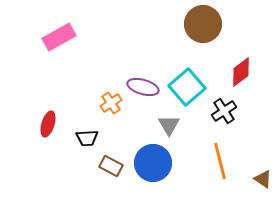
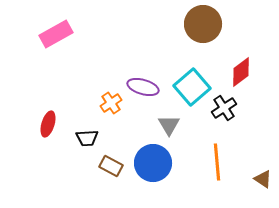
pink rectangle: moved 3 px left, 3 px up
cyan square: moved 5 px right
black cross: moved 3 px up
orange line: moved 3 px left, 1 px down; rotated 9 degrees clockwise
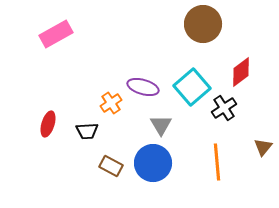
gray triangle: moved 8 px left
black trapezoid: moved 7 px up
brown triangle: moved 32 px up; rotated 36 degrees clockwise
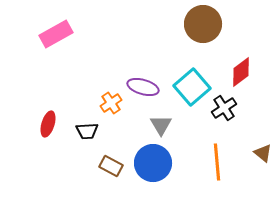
brown triangle: moved 6 px down; rotated 30 degrees counterclockwise
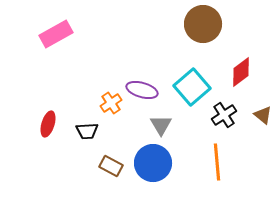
purple ellipse: moved 1 px left, 3 px down
black cross: moved 7 px down
brown triangle: moved 38 px up
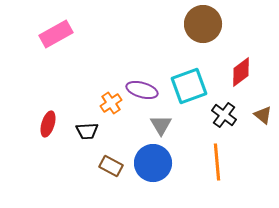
cyan square: moved 3 px left, 1 px up; rotated 21 degrees clockwise
black cross: rotated 20 degrees counterclockwise
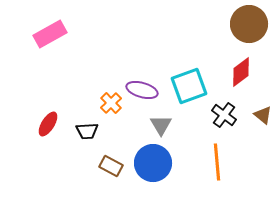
brown circle: moved 46 px right
pink rectangle: moved 6 px left
orange cross: rotated 10 degrees counterclockwise
red ellipse: rotated 15 degrees clockwise
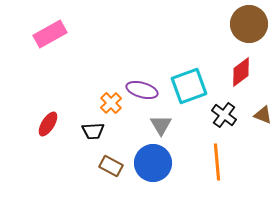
brown triangle: rotated 18 degrees counterclockwise
black trapezoid: moved 6 px right
